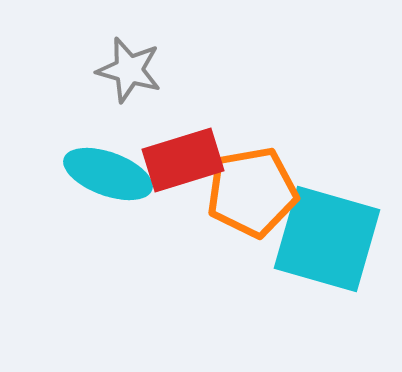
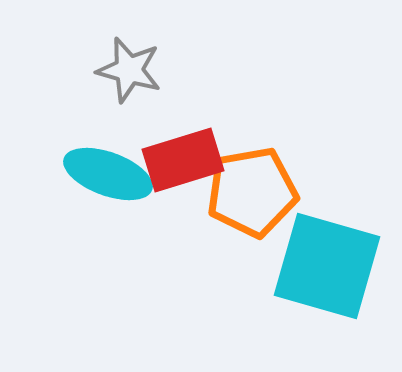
cyan square: moved 27 px down
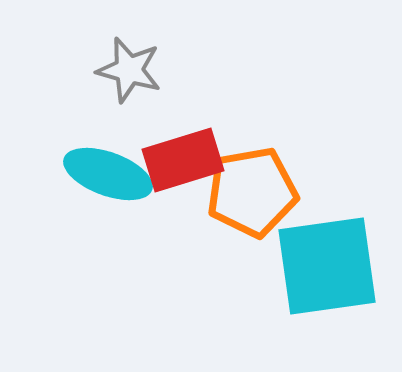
cyan square: rotated 24 degrees counterclockwise
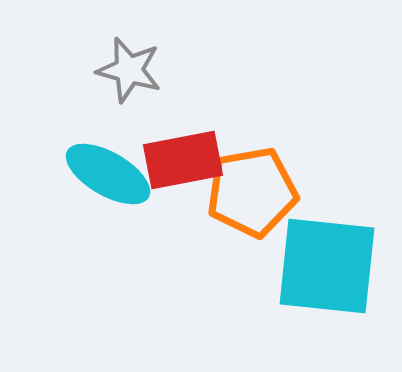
red rectangle: rotated 6 degrees clockwise
cyan ellipse: rotated 10 degrees clockwise
cyan square: rotated 14 degrees clockwise
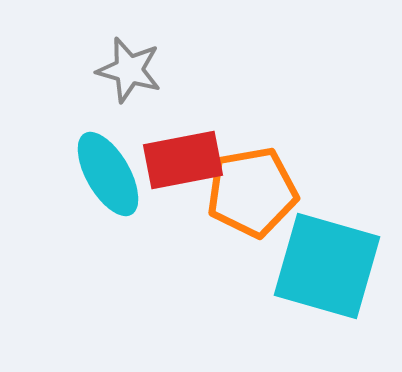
cyan ellipse: rotated 30 degrees clockwise
cyan square: rotated 10 degrees clockwise
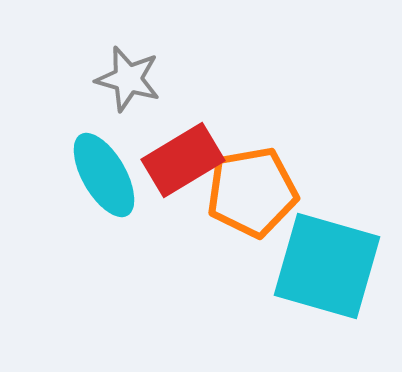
gray star: moved 1 px left, 9 px down
red rectangle: rotated 20 degrees counterclockwise
cyan ellipse: moved 4 px left, 1 px down
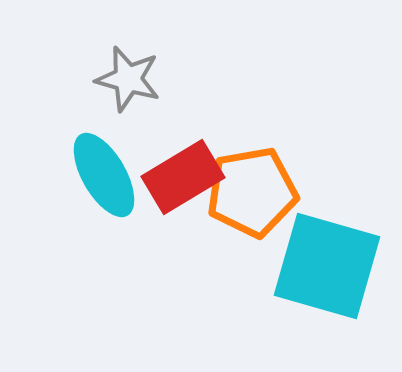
red rectangle: moved 17 px down
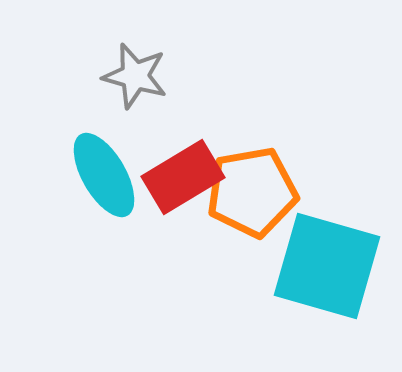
gray star: moved 7 px right, 3 px up
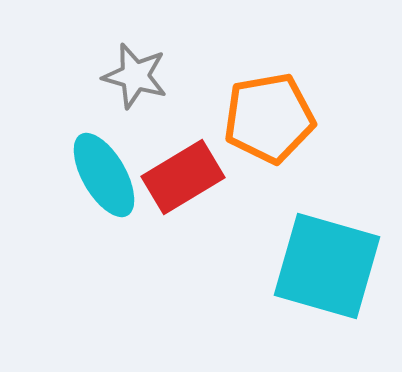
orange pentagon: moved 17 px right, 74 px up
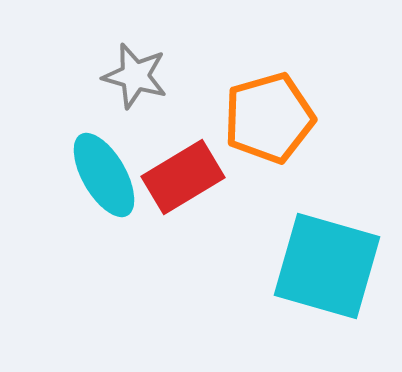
orange pentagon: rotated 6 degrees counterclockwise
